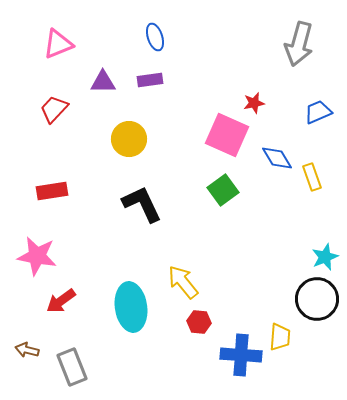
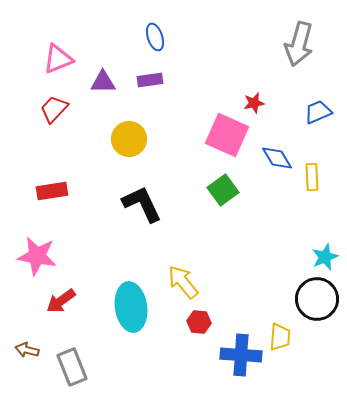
pink triangle: moved 15 px down
yellow rectangle: rotated 16 degrees clockwise
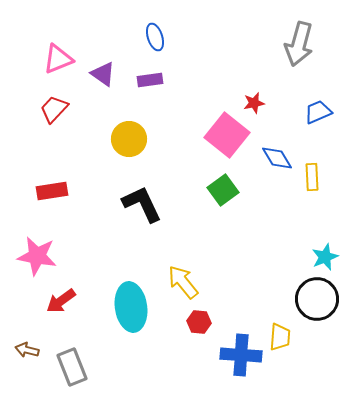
purple triangle: moved 8 px up; rotated 36 degrees clockwise
pink square: rotated 15 degrees clockwise
